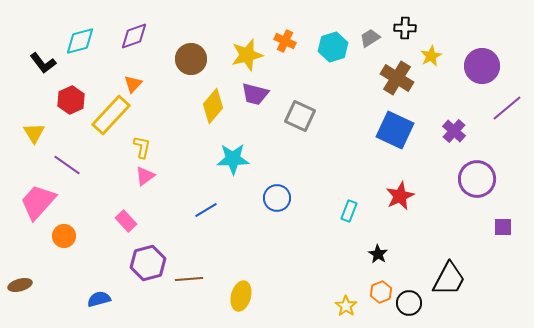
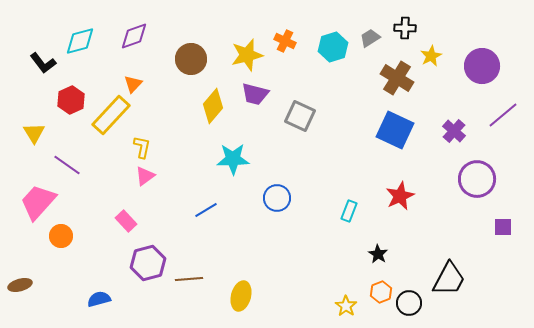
purple line at (507, 108): moved 4 px left, 7 px down
orange circle at (64, 236): moved 3 px left
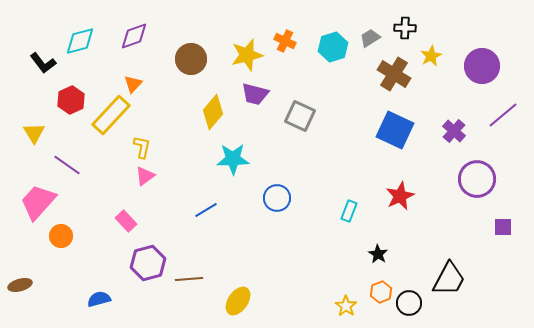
brown cross at (397, 78): moved 3 px left, 4 px up
yellow diamond at (213, 106): moved 6 px down
yellow ellipse at (241, 296): moved 3 px left, 5 px down; rotated 20 degrees clockwise
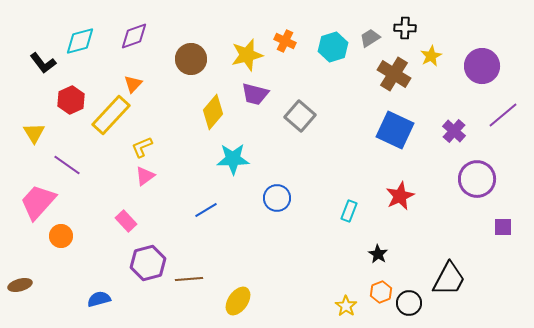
gray square at (300, 116): rotated 16 degrees clockwise
yellow L-shape at (142, 147): rotated 125 degrees counterclockwise
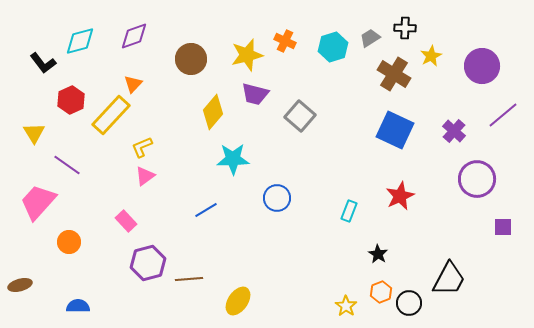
orange circle at (61, 236): moved 8 px right, 6 px down
blue semicircle at (99, 299): moved 21 px left, 7 px down; rotated 15 degrees clockwise
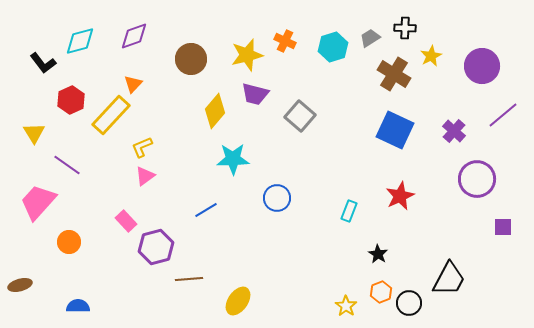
yellow diamond at (213, 112): moved 2 px right, 1 px up
purple hexagon at (148, 263): moved 8 px right, 16 px up
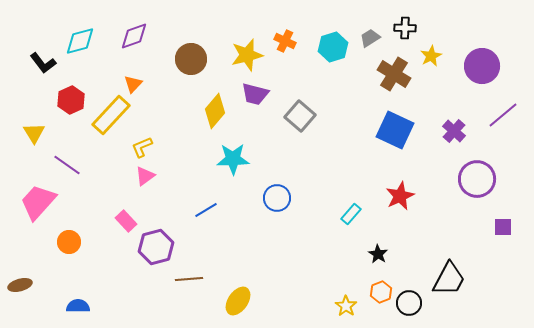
cyan rectangle at (349, 211): moved 2 px right, 3 px down; rotated 20 degrees clockwise
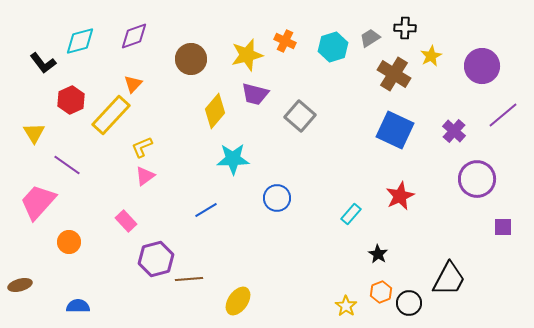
purple hexagon at (156, 247): moved 12 px down
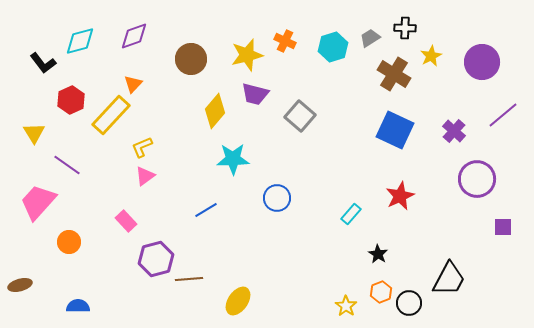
purple circle at (482, 66): moved 4 px up
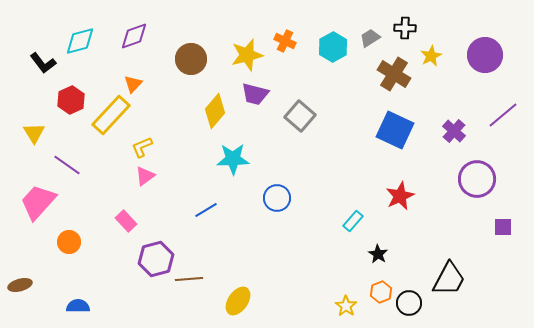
cyan hexagon at (333, 47): rotated 12 degrees counterclockwise
purple circle at (482, 62): moved 3 px right, 7 px up
cyan rectangle at (351, 214): moved 2 px right, 7 px down
